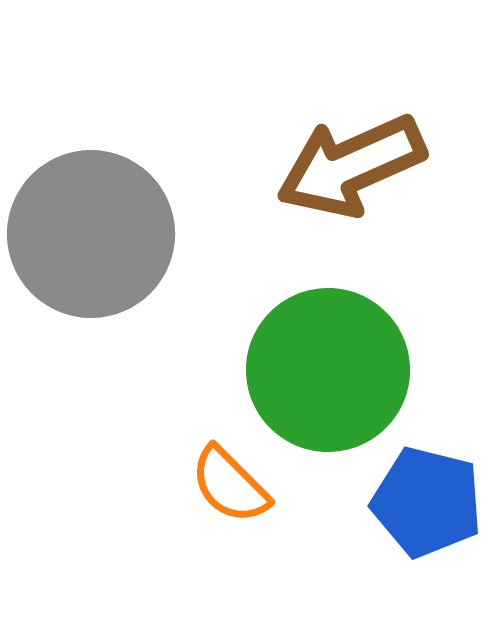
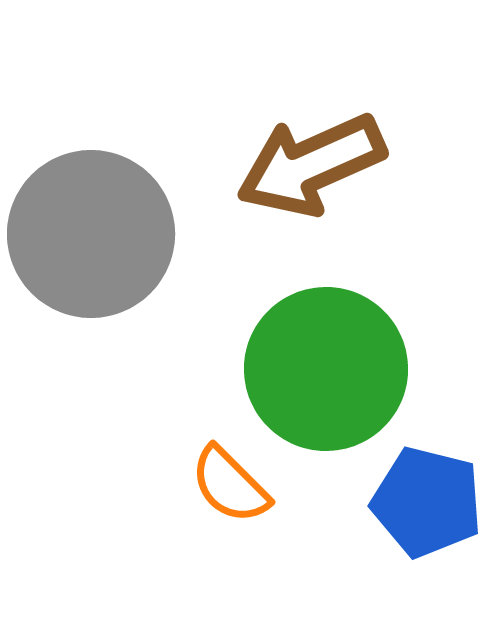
brown arrow: moved 40 px left, 1 px up
green circle: moved 2 px left, 1 px up
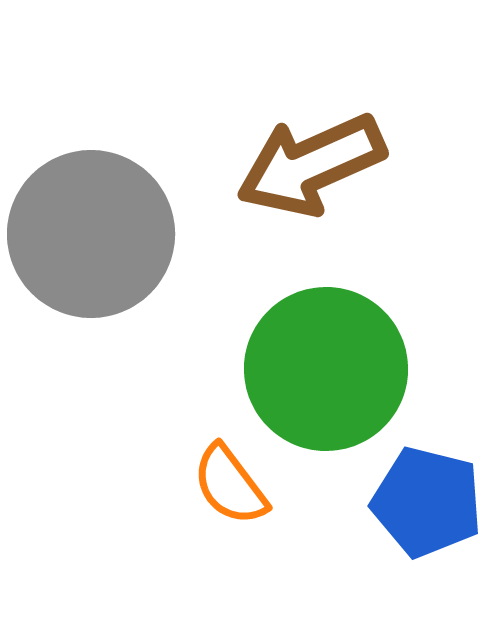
orange semicircle: rotated 8 degrees clockwise
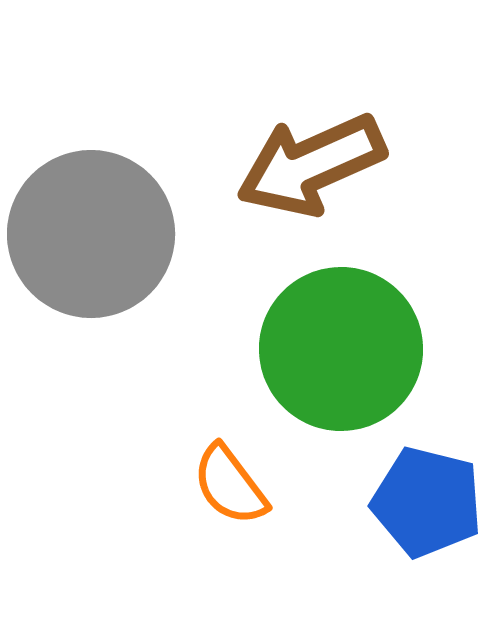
green circle: moved 15 px right, 20 px up
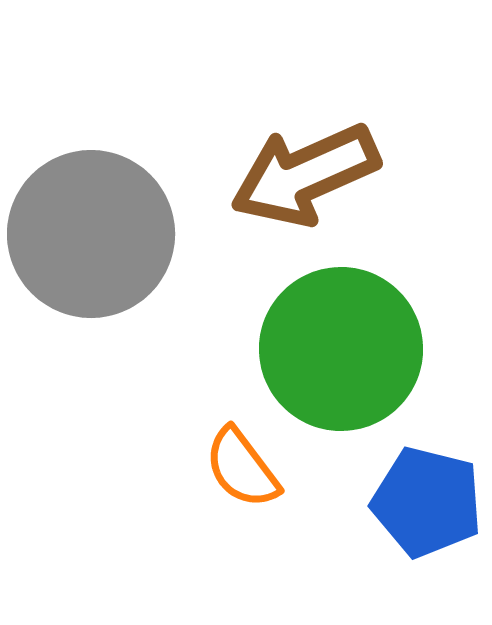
brown arrow: moved 6 px left, 10 px down
orange semicircle: moved 12 px right, 17 px up
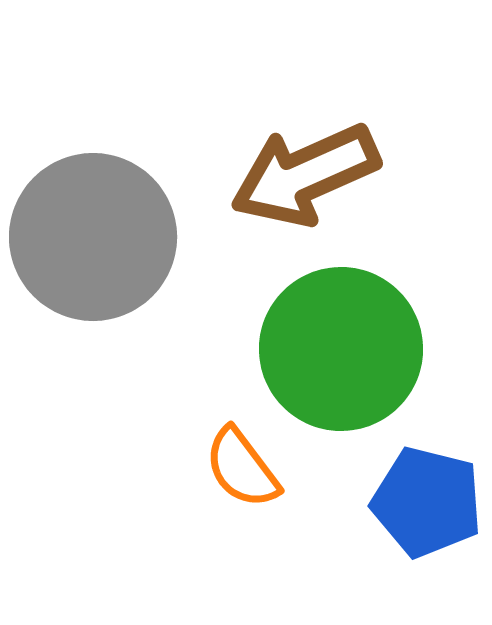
gray circle: moved 2 px right, 3 px down
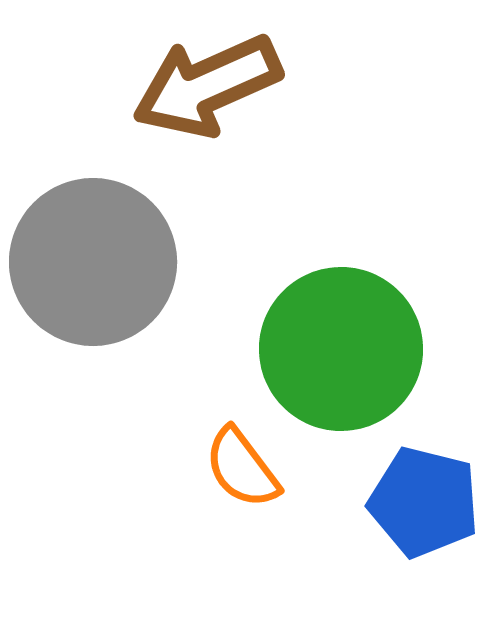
brown arrow: moved 98 px left, 89 px up
gray circle: moved 25 px down
blue pentagon: moved 3 px left
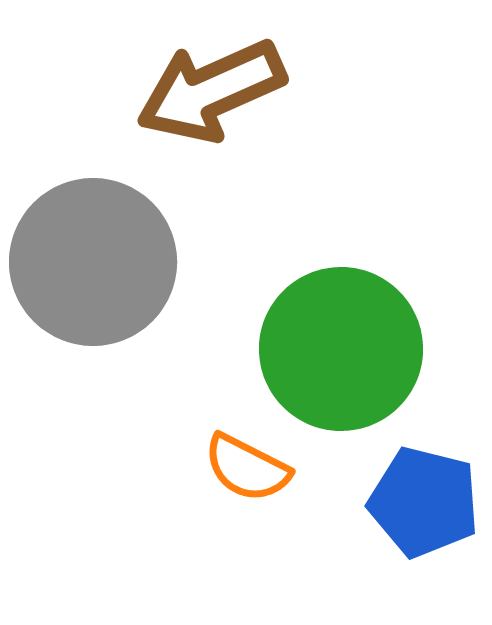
brown arrow: moved 4 px right, 5 px down
orange semicircle: moved 5 px right; rotated 26 degrees counterclockwise
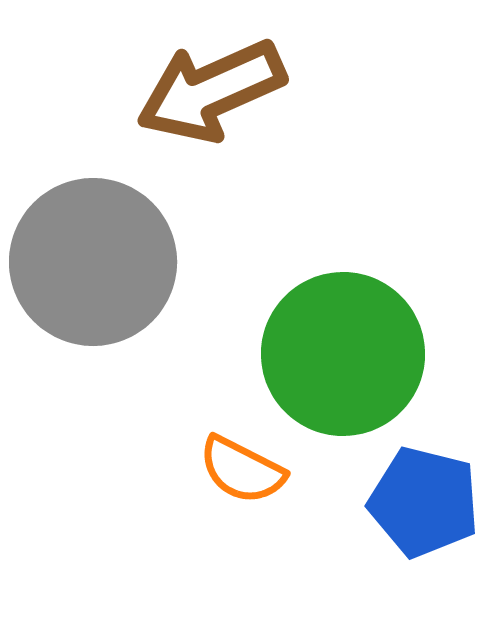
green circle: moved 2 px right, 5 px down
orange semicircle: moved 5 px left, 2 px down
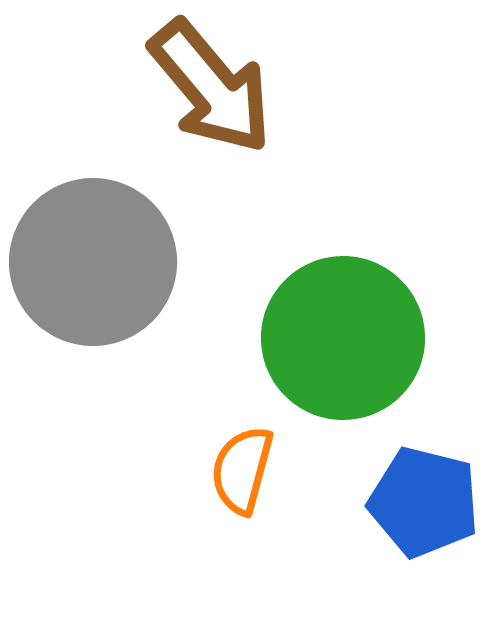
brown arrow: moved 4 px up; rotated 106 degrees counterclockwise
green circle: moved 16 px up
orange semicircle: rotated 78 degrees clockwise
